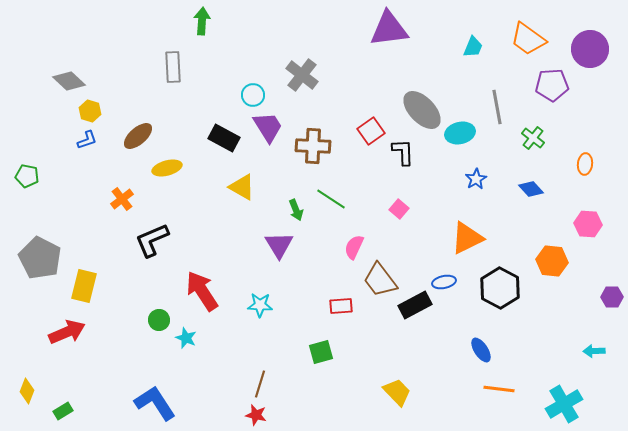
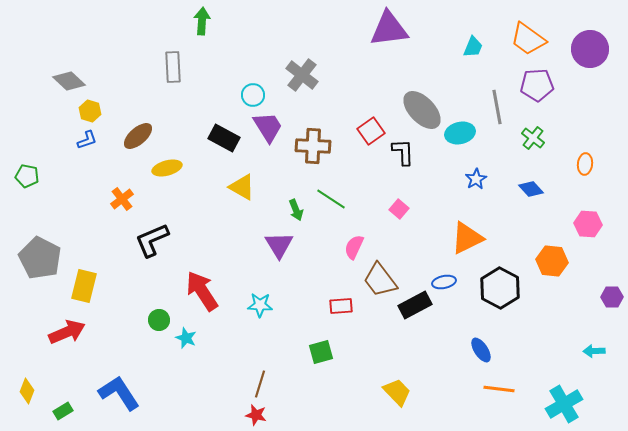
purple pentagon at (552, 85): moved 15 px left
blue L-shape at (155, 403): moved 36 px left, 10 px up
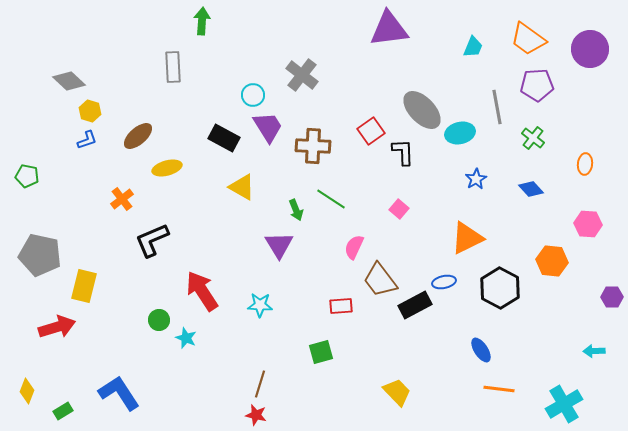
gray pentagon at (40, 258): moved 3 px up; rotated 15 degrees counterclockwise
red arrow at (67, 332): moved 10 px left, 5 px up; rotated 6 degrees clockwise
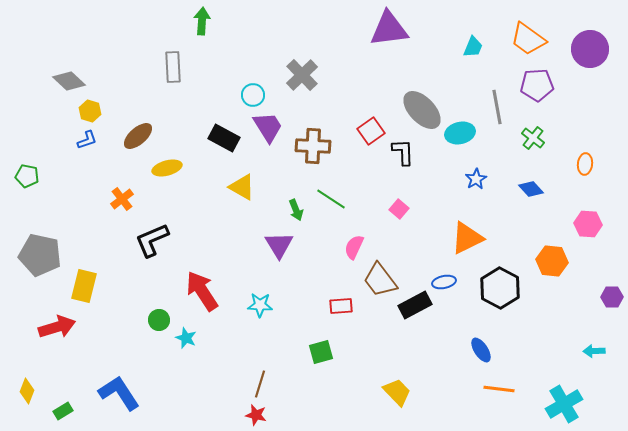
gray cross at (302, 75): rotated 8 degrees clockwise
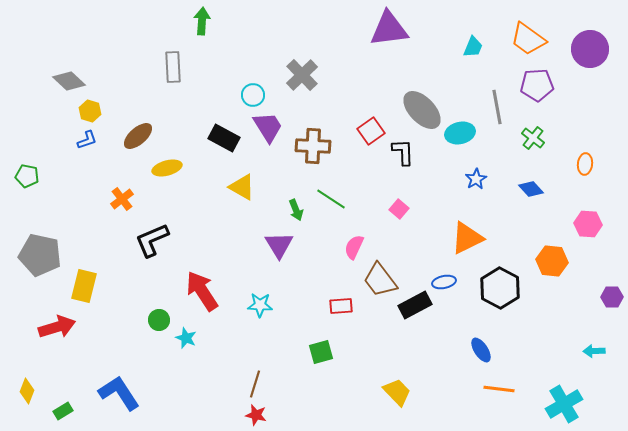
brown line at (260, 384): moved 5 px left
